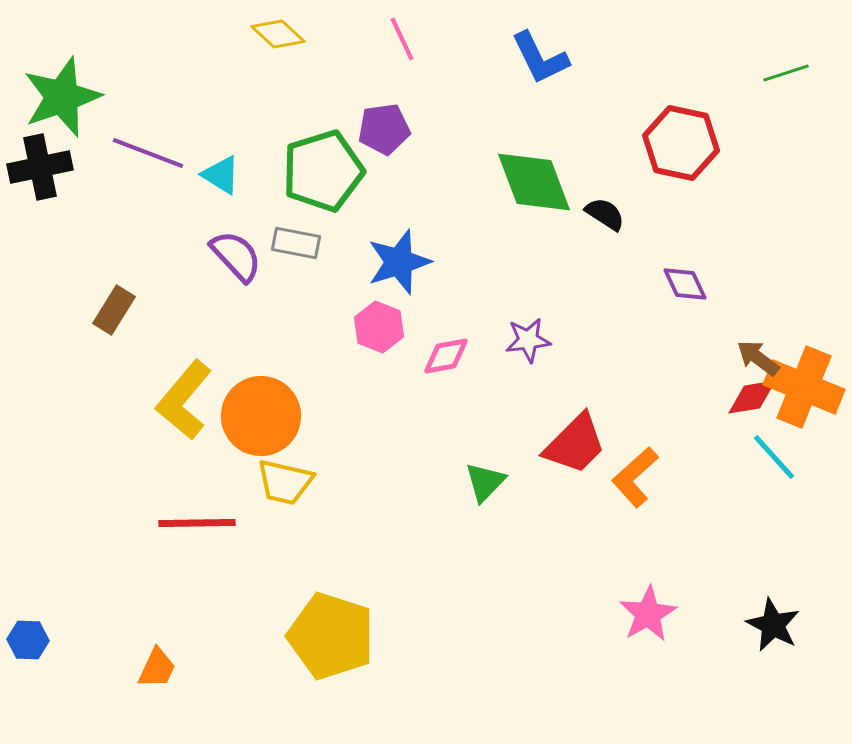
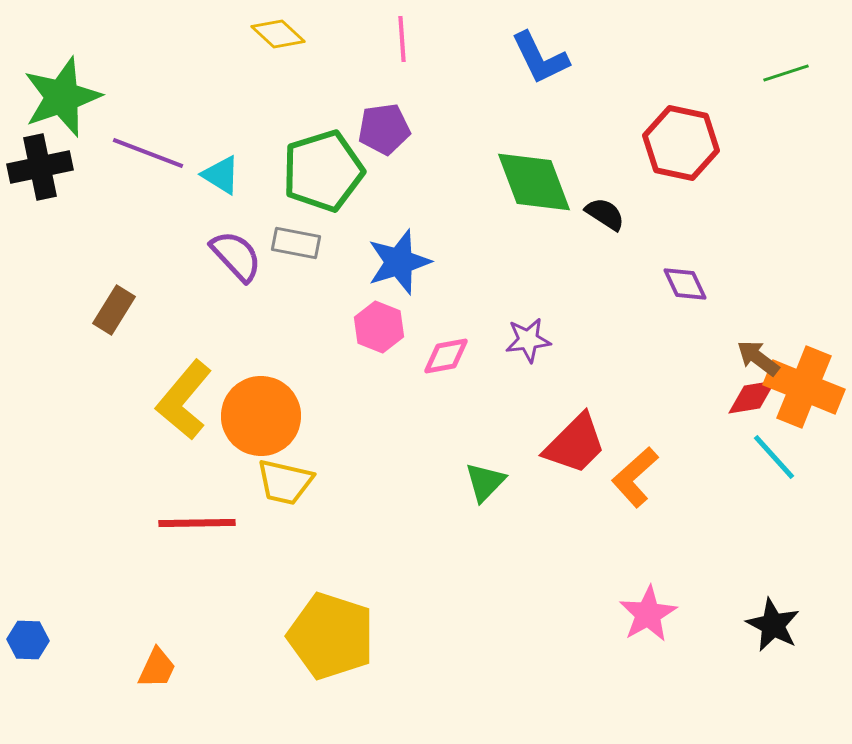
pink line: rotated 21 degrees clockwise
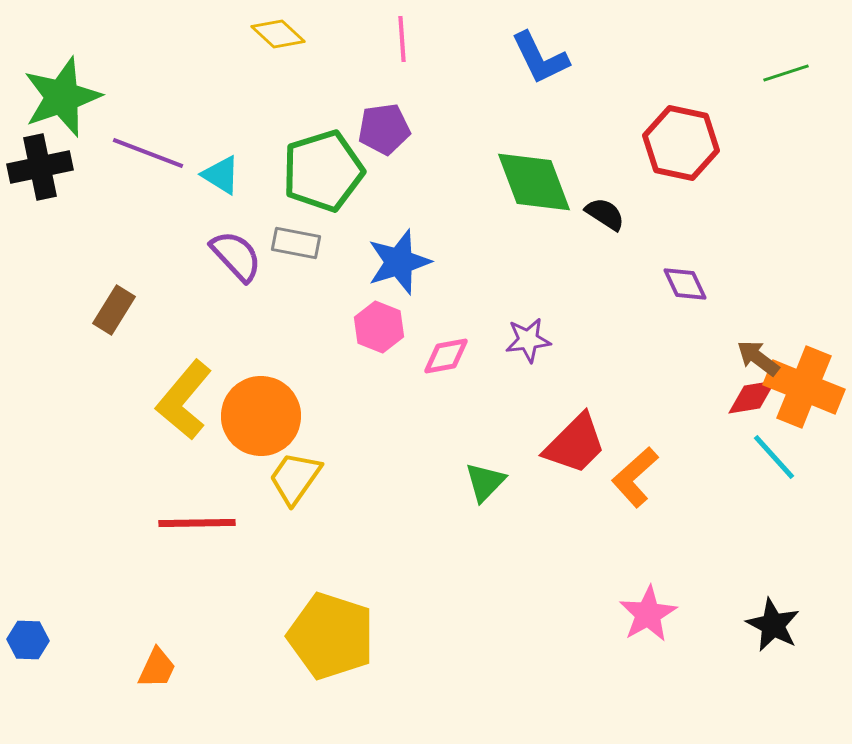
yellow trapezoid: moved 10 px right, 4 px up; rotated 112 degrees clockwise
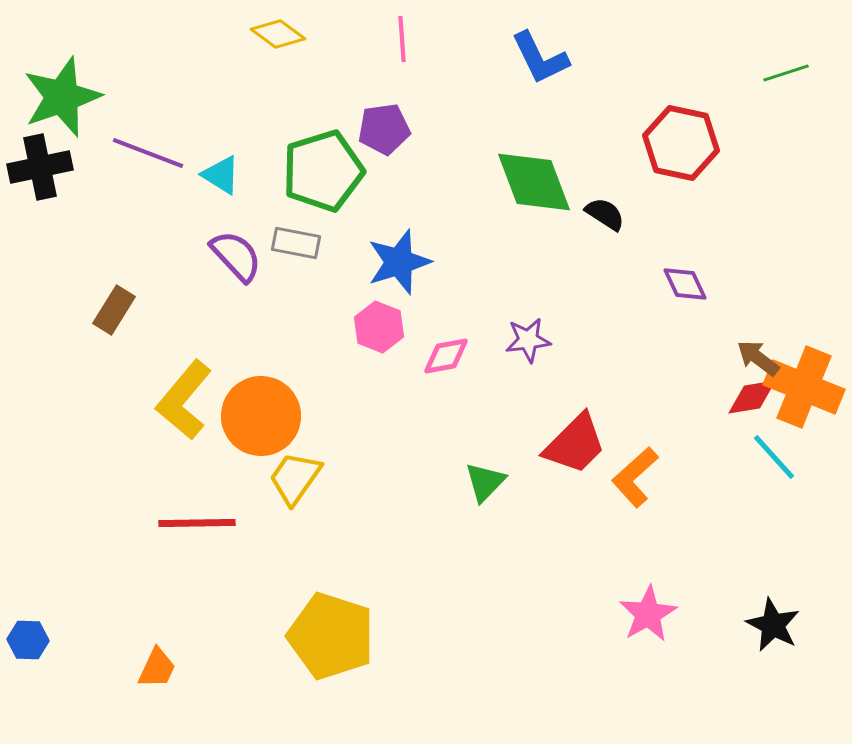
yellow diamond: rotated 6 degrees counterclockwise
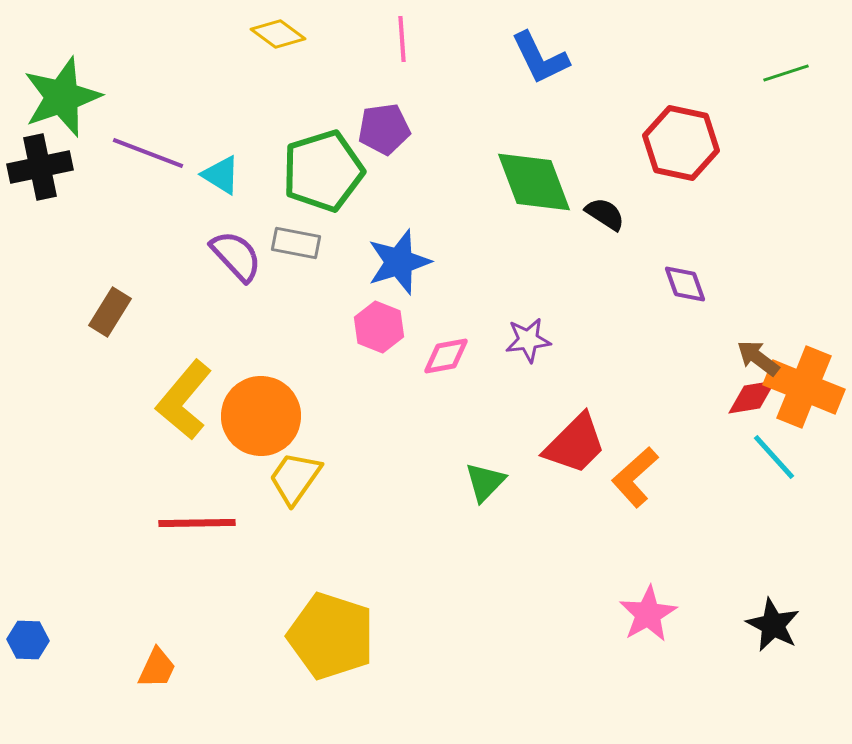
purple diamond: rotated 6 degrees clockwise
brown rectangle: moved 4 px left, 2 px down
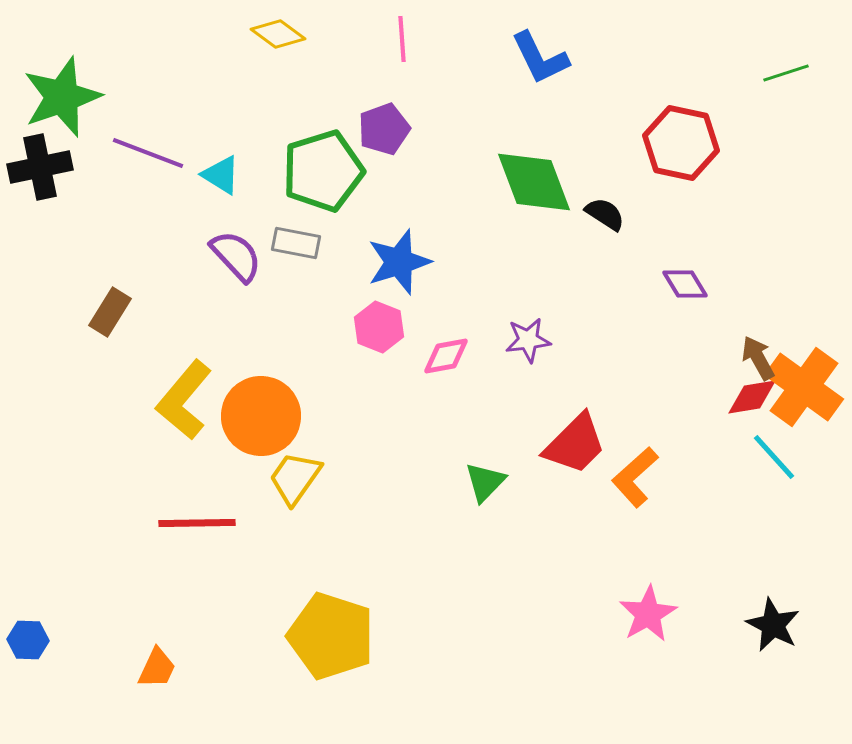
purple pentagon: rotated 12 degrees counterclockwise
purple diamond: rotated 12 degrees counterclockwise
brown arrow: rotated 24 degrees clockwise
orange cross: rotated 14 degrees clockwise
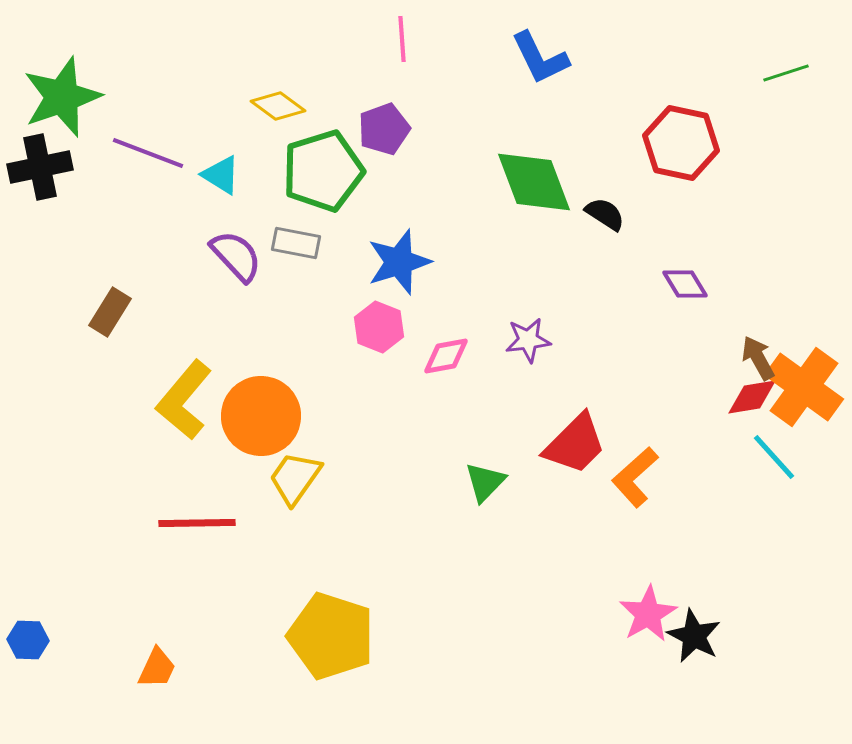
yellow diamond: moved 72 px down
black star: moved 79 px left, 11 px down
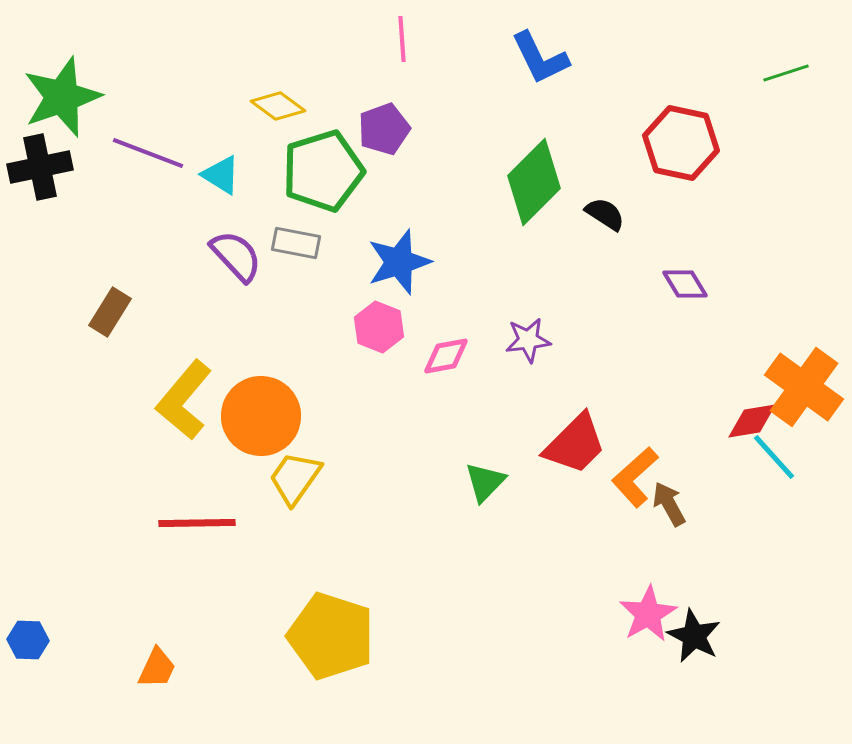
green diamond: rotated 66 degrees clockwise
brown arrow: moved 89 px left, 146 px down
red diamond: moved 24 px down
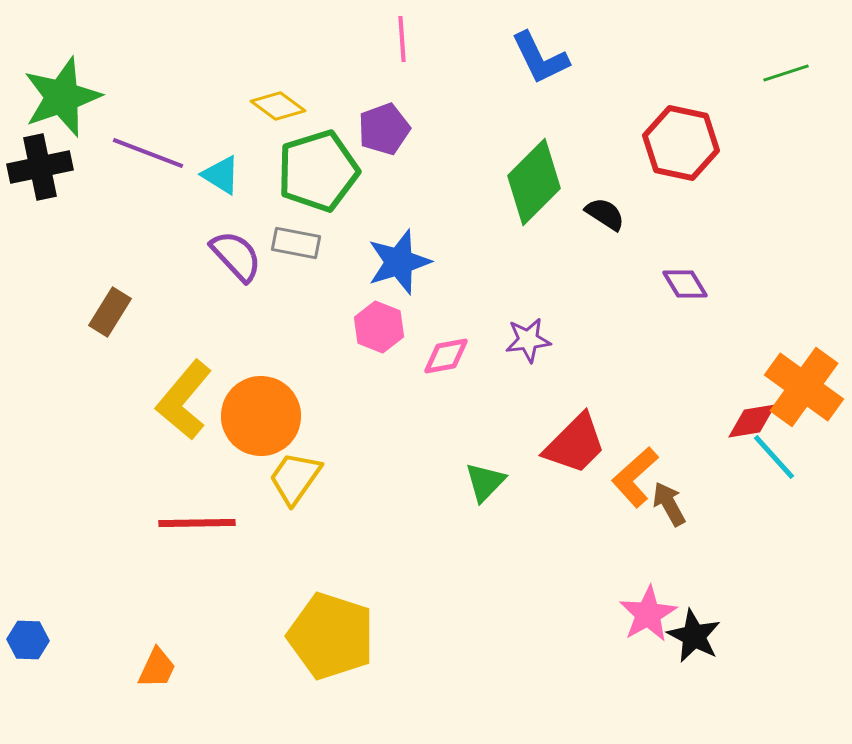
green pentagon: moved 5 px left
